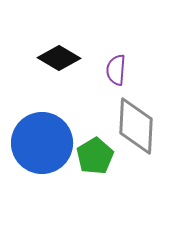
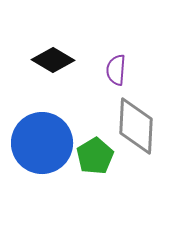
black diamond: moved 6 px left, 2 px down
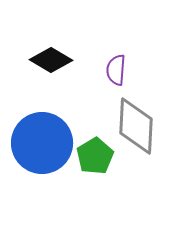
black diamond: moved 2 px left
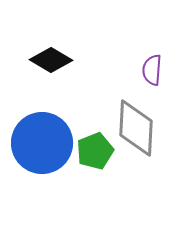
purple semicircle: moved 36 px right
gray diamond: moved 2 px down
green pentagon: moved 5 px up; rotated 9 degrees clockwise
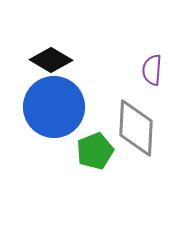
blue circle: moved 12 px right, 36 px up
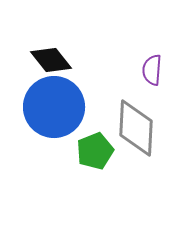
black diamond: rotated 21 degrees clockwise
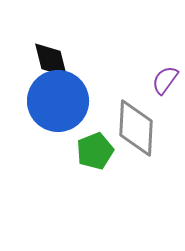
black diamond: rotated 24 degrees clockwise
purple semicircle: moved 13 px right, 10 px down; rotated 32 degrees clockwise
blue circle: moved 4 px right, 6 px up
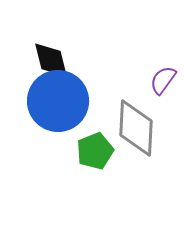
purple semicircle: moved 2 px left
